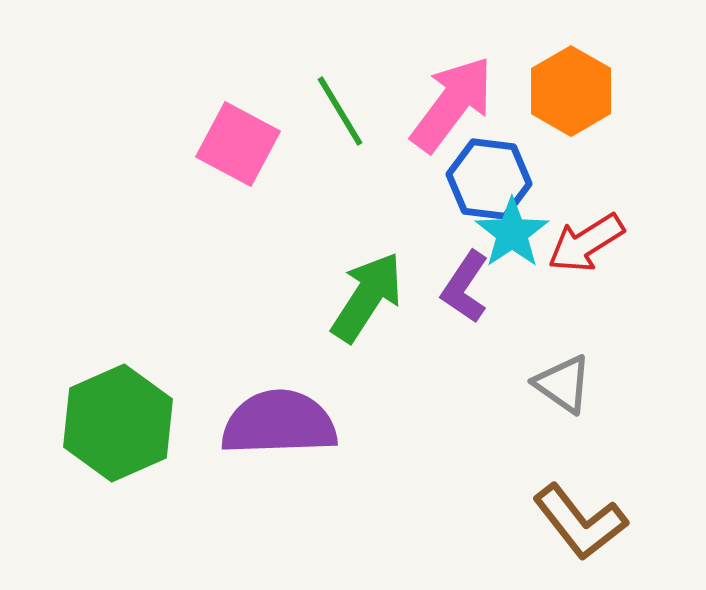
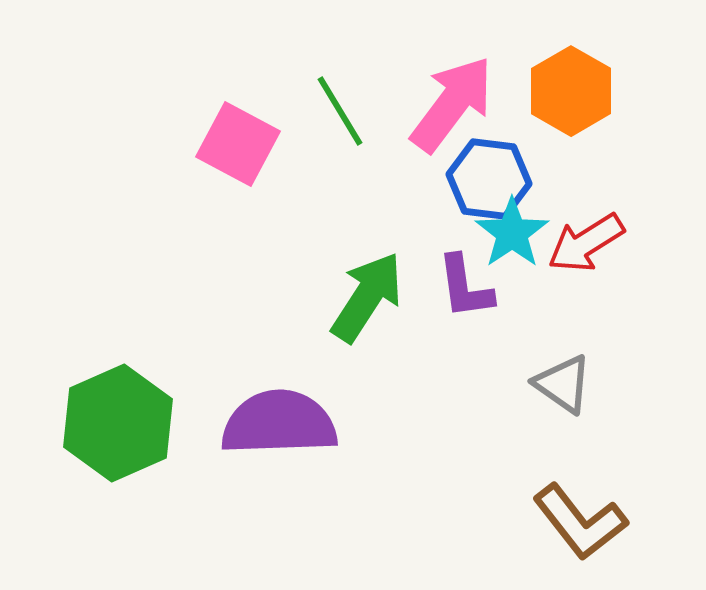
purple L-shape: rotated 42 degrees counterclockwise
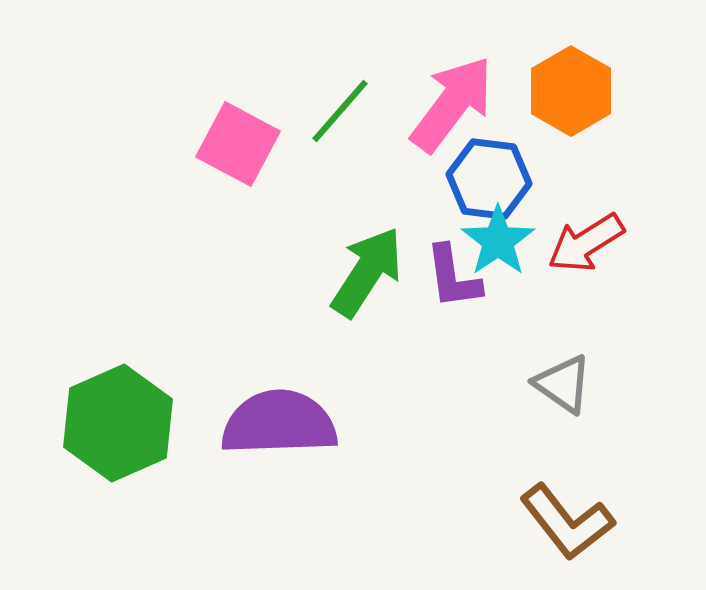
green line: rotated 72 degrees clockwise
cyan star: moved 14 px left, 8 px down
purple L-shape: moved 12 px left, 10 px up
green arrow: moved 25 px up
brown L-shape: moved 13 px left
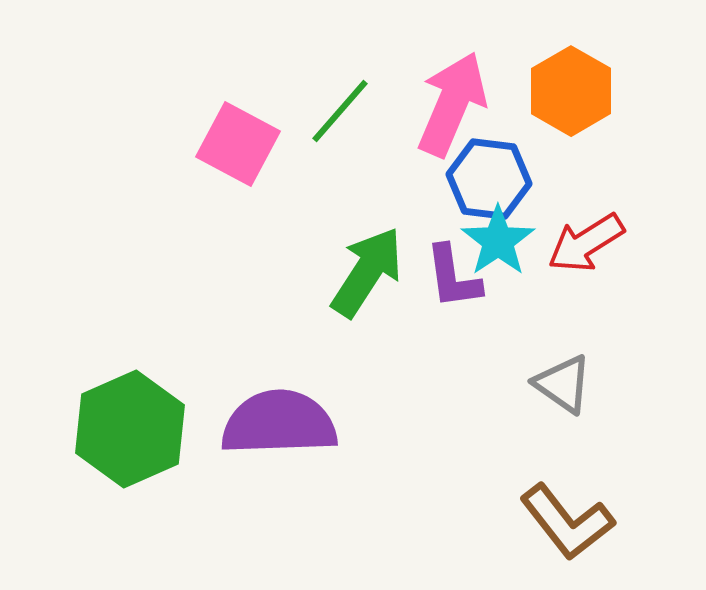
pink arrow: rotated 14 degrees counterclockwise
green hexagon: moved 12 px right, 6 px down
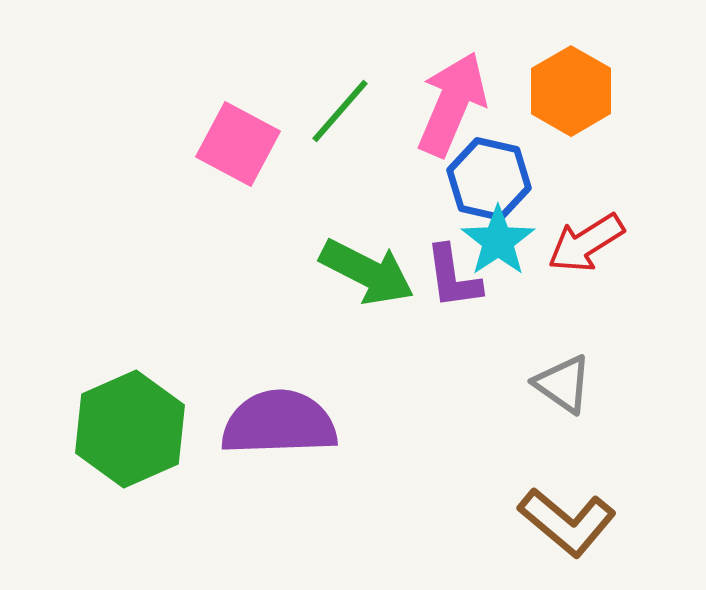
blue hexagon: rotated 6 degrees clockwise
green arrow: rotated 84 degrees clockwise
brown L-shape: rotated 12 degrees counterclockwise
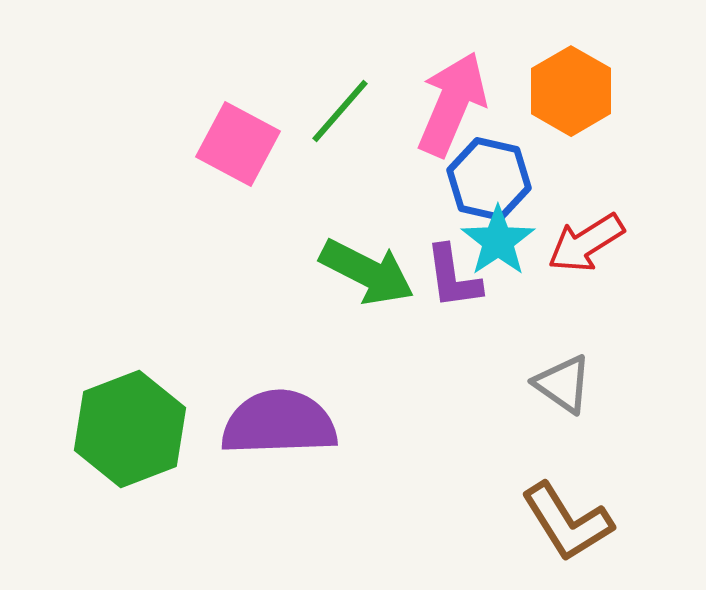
green hexagon: rotated 3 degrees clockwise
brown L-shape: rotated 18 degrees clockwise
